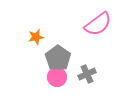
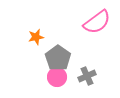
pink semicircle: moved 1 px left, 2 px up
gray cross: moved 2 px down
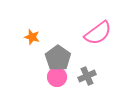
pink semicircle: moved 1 px right, 11 px down
orange star: moved 4 px left; rotated 28 degrees clockwise
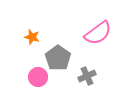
pink circle: moved 19 px left
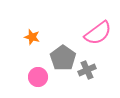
gray pentagon: moved 5 px right
gray cross: moved 6 px up
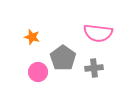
pink semicircle: rotated 44 degrees clockwise
gray cross: moved 7 px right, 2 px up; rotated 18 degrees clockwise
pink circle: moved 5 px up
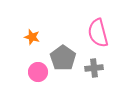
pink semicircle: rotated 68 degrees clockwise
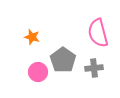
gray pentagon: moved 2 px down
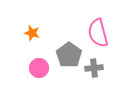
orange star: moved 4 px up
gray pentagon: moved 6 px right, 5 px up
pink circle: moved 1 px right, 4 px up
